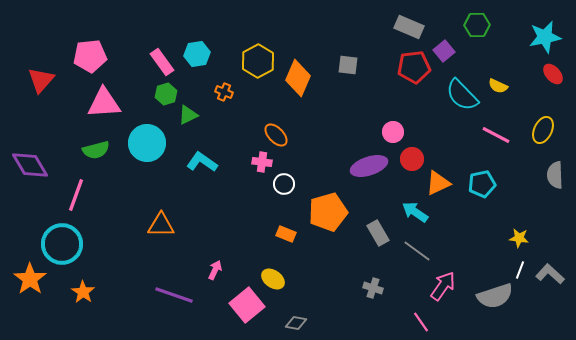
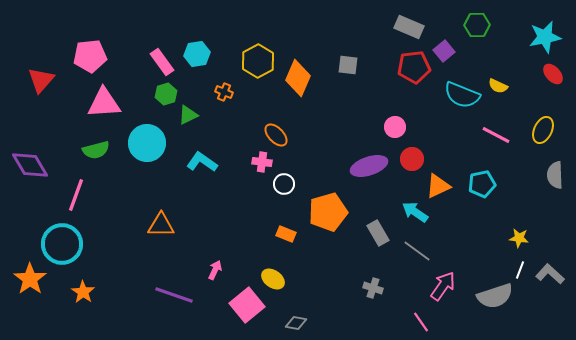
cyan semicircle at (462, 95): rotated 24 degrees counterclockwise
pink circle at (393, 132): moved 2 px right, 5 px up
orange triangle at (438, 183): moved 3 px down
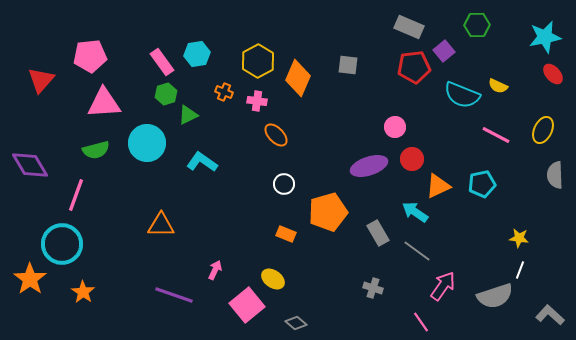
pink cross at (262, 162): moved 5 px left, 61 px up
gray L-shape at (550, 274): moved 41 px down
gray diamond at (296, 323): rotated 30 degrees clockwise
